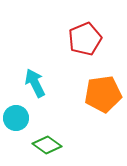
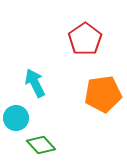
red pentagon: rotated 12 degrees counterclockwise
green diamond: moved 6 px left; rotated 12 degrees clockwise
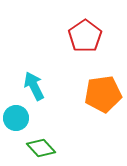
red pentagon: moved 3 px up
cyan arrow: moved 1 px left, 3 px down
green diamond: moved 3 px down
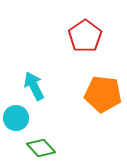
orange pentagon: rotated 15 degrees clockwise
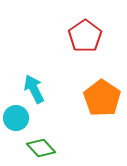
cyan arrow: moved 3 px down
orange pentagon: moved 1 px left, 4 px down; rotated 27 degrees clockwise
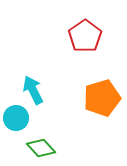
cyan arrow: moved 1 px left, 1 px down
orange pentagon: rotated 21 degrees clockwise
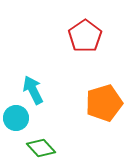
orange pentagon: moved 2 px right, 5 px down
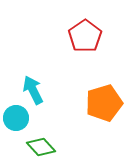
green diamond: moved 1 px up
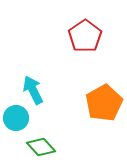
orange pentagon: rotated 12 degrees counterclockwise
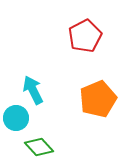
red pentagon: rotated 8 degrees clockwise
orange pentagon: moved 6 px left, 4 px up; rotated 6 degrees clockwise
green diamond: moved 2 px left
